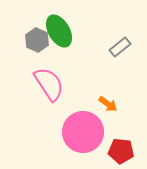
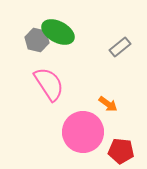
green ellipse: moved 1 px left, 1 px down; rotated 32 degrees counterclockwise
gray hexagon: rotated 10 degrees counterclockwise
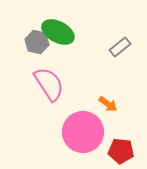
gray hexagon: moved 2 px down
